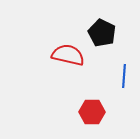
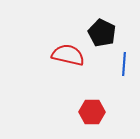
blue line: moved 12 px up
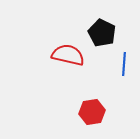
red hexagon: rotated 10 degrees counterclockwise
